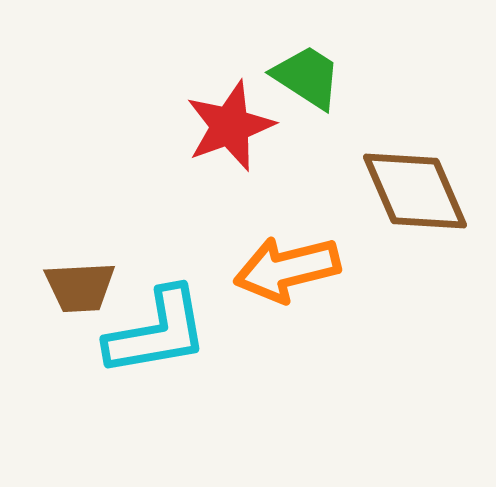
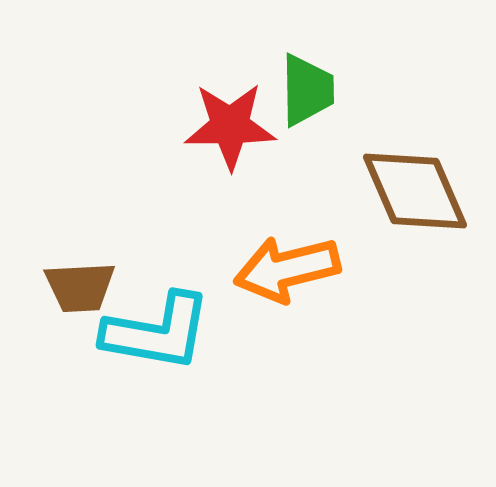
green trapezoid: moved 13 px down; rotated 56 degrees clockwise
red star: rotated 20 degrees clockwise
cyan L-shape: rotated 20 degrees clockwise
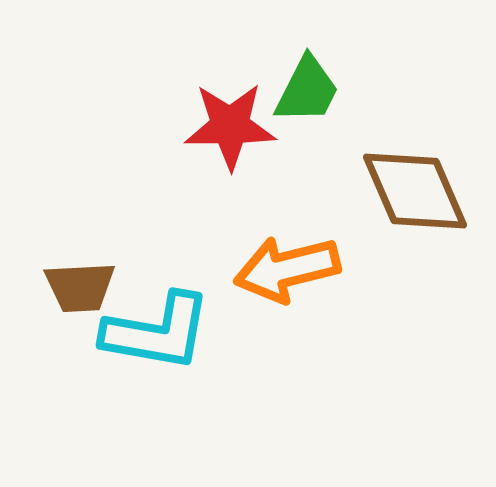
green trapezoid: rotated 28 degrees clockwise
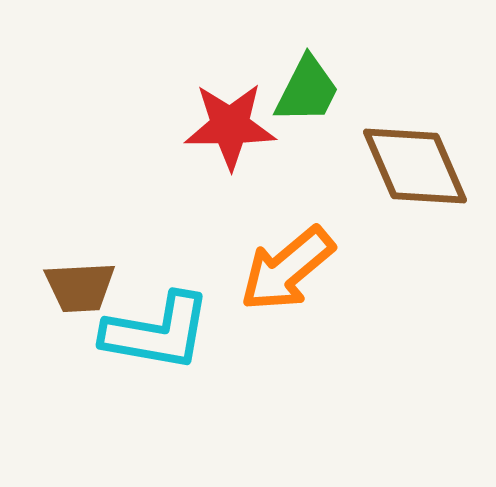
brown diamond: moved 25 px up
orange arrow: rotated 26 degrees counterclockwise
